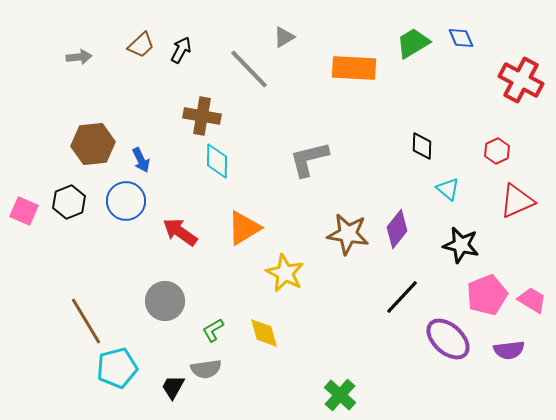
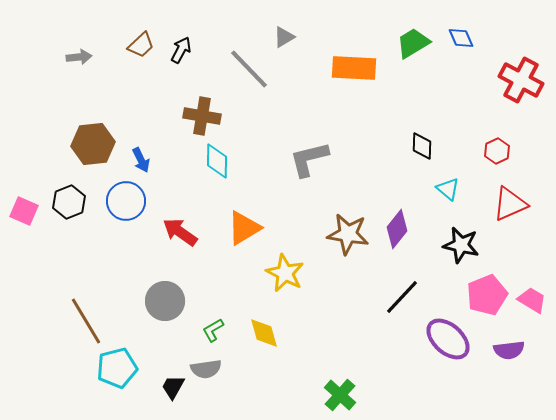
red triangle: moved 7 px left, 3 px down
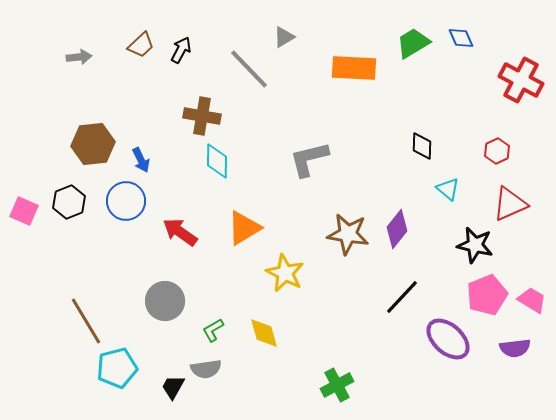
black star: moved 14 px right
purple semicircle: moved 6 px right, 2 px up
green cross: moved 3 px left, 10 px up; rotated 20 degrees clockwise
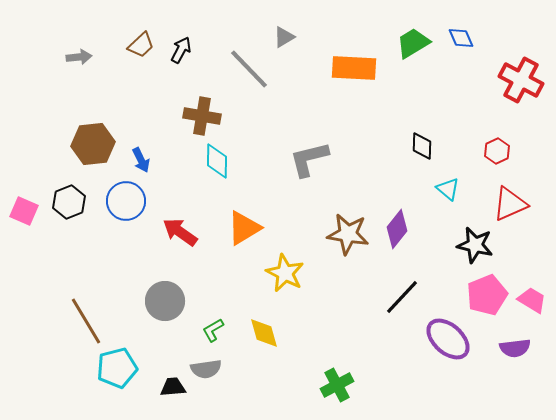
black trapezoid: rotated 56 degrees clockwise
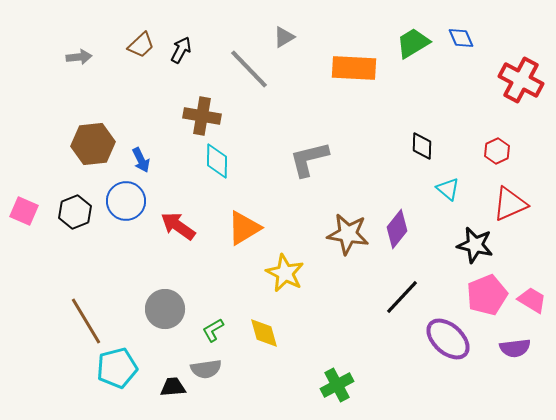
black hexagon: moved 6 px right, 10 px down
red arrow: moved 2 px left, 6 px up
gray circle: moved 8 px down
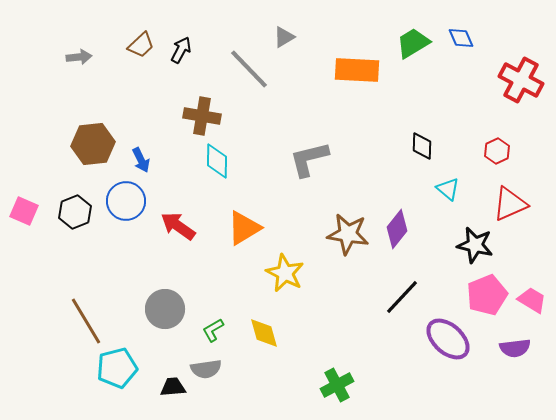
orange rectangle: moved 3 px right, 2 px down
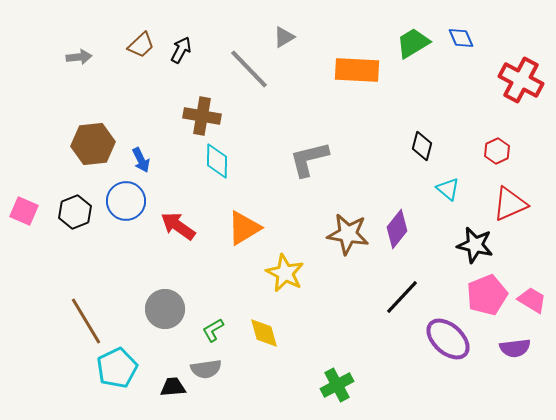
black diamond: rotated 12 degrees clockwise
cyan pentagon: rotated 12 degrees counterclockwise
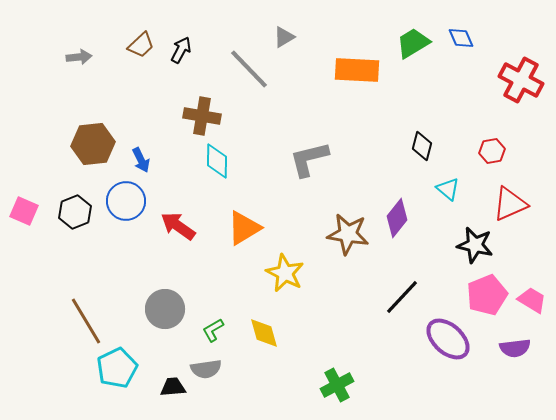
red hexagon: moved 5 px left; rotated 15 degrees clockwise
purple diamond: moved 11 px up
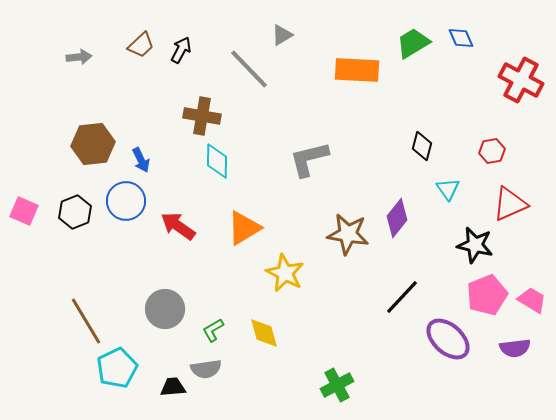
gray triangle: moved 2 px left, 2 px up
cyan triangle: rotated 15 degrees clockwise
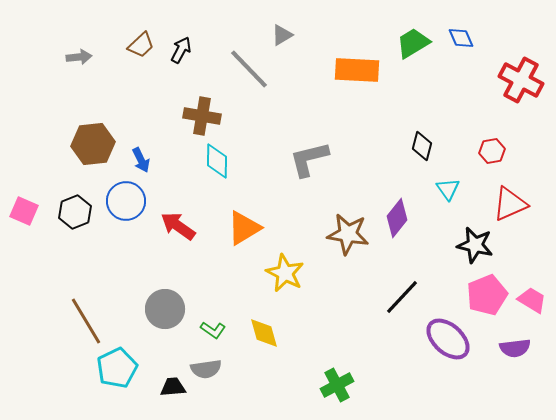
green L-shape: rotated 115 degrees counterclockwise
